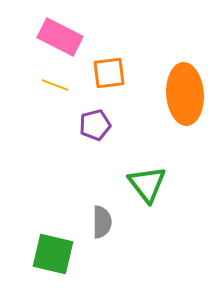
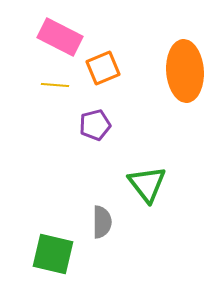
orange square: moved 6 px left, 5 px up; rotated 16 degrees counterclockwise
yellow line: rotated 16 degrees counterclockwise
orange ellipse: moved 23 px up
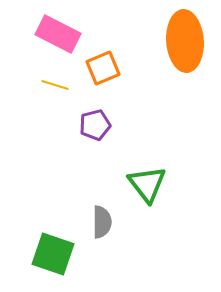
pink rectangle: moved 2 px left, 3 px up
orange ellipse: moved 30 px up
yellow line: rotated 12 degrees clockwise
green square: rotated 6 degrees clockwise
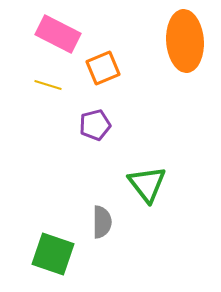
yellow line: moved 7 px left
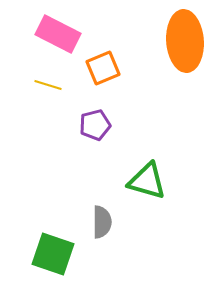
green triangle: moved 3 px up; rotated 36 degrees counterclockwise
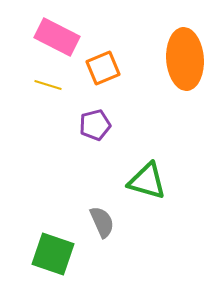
pink rectangle: moved 1 px left, 3 px down
orange ellipse: moved 18 px down
gray semicircle: rotated 24 degrees counterclockwise
